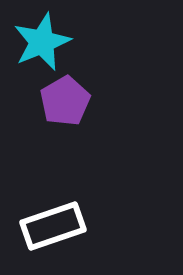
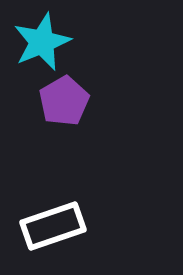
purple pentagon: moved 1 px left
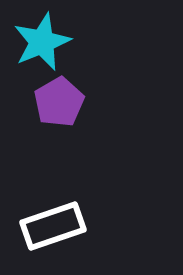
purple pentagon: moved 5 px left, 1 px down
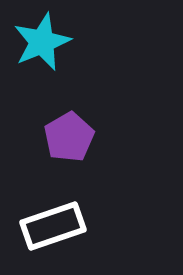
purple pentagon: moved 10 px right, 35 px down
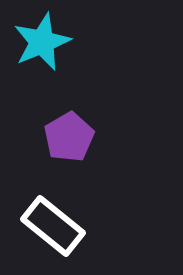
white rectangle: rotated 58 degrees clockwise
